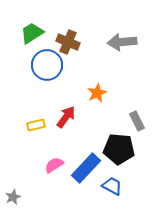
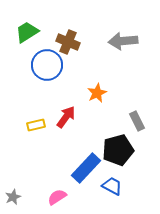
green trapezoid: moved 5 px left, 1 px up
gray arrow: moved 1 px right, 1 px up
black pentagon: moved 1 px left, 1 px down; rotated 20 degrees counterclockwise
pink semicircle: moved 3 px right, 32 px down
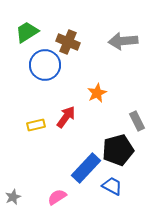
blue circle: moved 2 px left
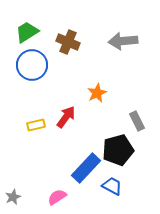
blue circle: moved 13 px left
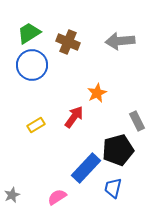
green trapezoid: moved 2 px right, 1 px down
gray arrow: moved 3 px left
red arrow: moved 8 px right
yellow rectangle: rotated 18 degrees counterclockwise
blue trapezoid: moved 1 px right, 2 px down; rotated 105 degrees counterclockwise
gray star: moved 1 px left, 2 px up
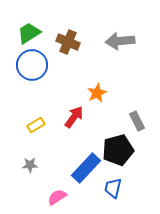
gray star: moved 18 px right, 30 px up; rotated 21 degrees clockwise
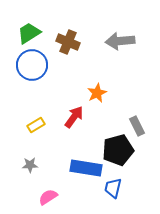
gray rectangle: moved 5 px down
blue rectangle: rotated 56 degrees clockwise
pink semicircle: moved 9 px left
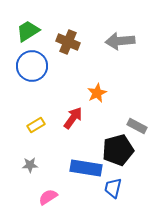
green trapezoid: moved 1 px left, 2 px up
blue circle: moved 1 px down
red arrow: moved 1 px left, 1 px down
gray rectangle: rotated 36 degrees counterclockwise
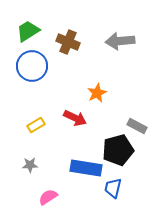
red arrow: moved 2 px right; rotated 80 degrees clockwise
